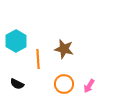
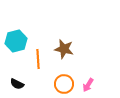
cyan hexagon: rotated 15 degrees clockwise
pink arrow: moved 1 px left, 1 px up
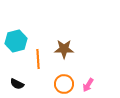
brown star: rotated 12 degrees counterclockwise
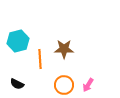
cyan hexagon: moved 2 px right
orange line: moved 2 px right
orange circle: moved 1 px down
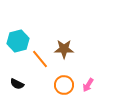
orange line: rotated 36 degrees counterclockwise
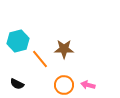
pink arrow: rotated 72 degrees clockwise
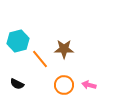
pink arrow: moved 1 px right
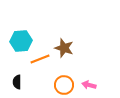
cyan hexagon: moved 3 px right; rotated 10 degrees clockwise
brown star: moved 1 px up; rotated 18 degrees clockwise
orange line: rotated 72 degrees counterclockwise
black semicircle: moved 2 px up; rotated 64 degrees clockwise
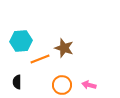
orange circle: moved 2 px left
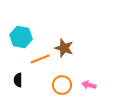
cyan hexagon: moved 4 px up; rotated 15 degrees clockwise
black semicircle: moved 1 px right, 2 px up
